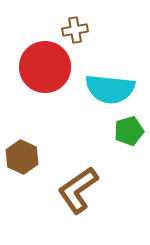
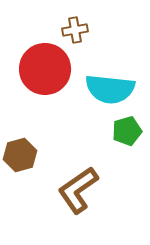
red circle: moved 2 px down
green pentagon: moved 2 px left
brown hexagon: moved 2 px left, 2 px up; rotated 20 degrees clockwise
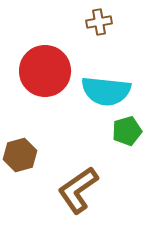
brown cross: moved 24 px right, 8 px up
red circle: moved 2 px down
cyan semicircle: moved 4 px left, 2 px down
